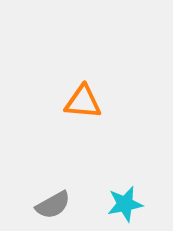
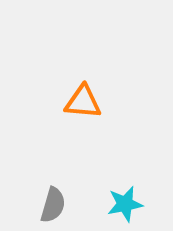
gray semicircle: rotated 45 degrees counterclockwise
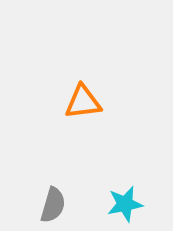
orange triangle: rotated 12 degrees counterclockwise
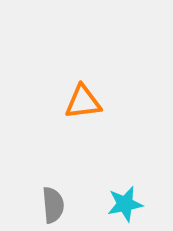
gray semicircle: rotated 21 degrees counterclockwise
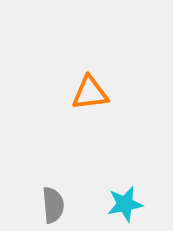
orange triangle: moved 7 px right, 9 px up
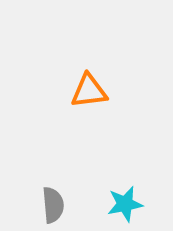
orange triangle: moved 1 px left, 2 px up
